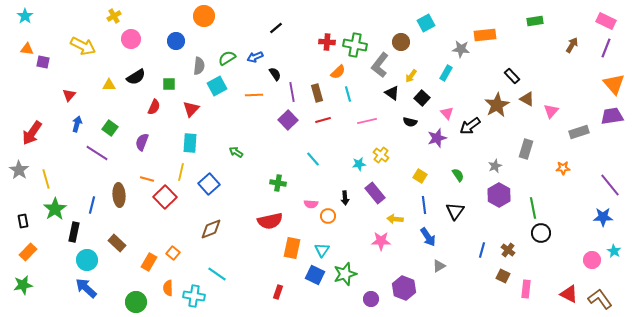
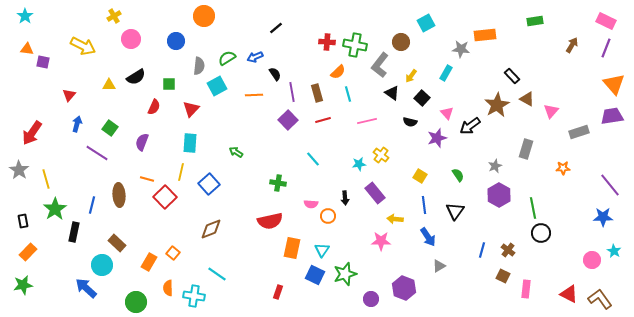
cyan circle at (87, 260): moved 15 px right, 5 px down
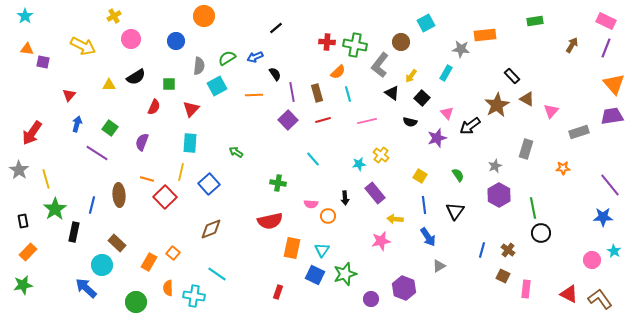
pink star at (381, 241): rotated 12 degrees counterclockwise
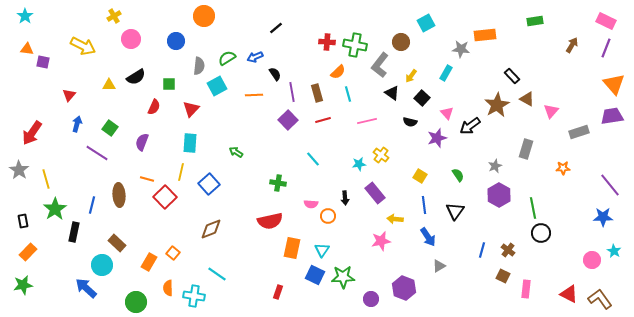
green star at (345, 274): moved 2 px left, 3 px down; rotated 15 degrees clockwise
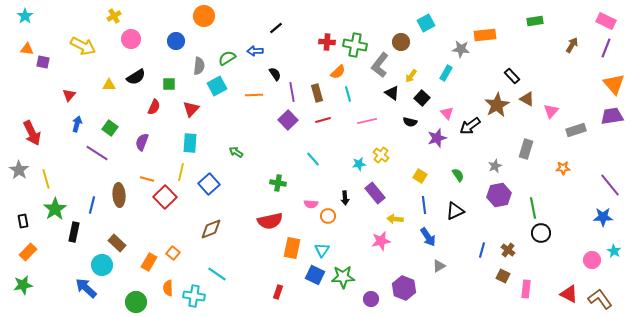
blue arrow at (255, 57): moved 6 px up; rotated 21 degrees clockwise
gray rectangle at (579, 132): moved 3 px left, 2 px up
red arrow at (32, 133): rotated 60 degrees counterclockwise
purple hexagon at (499, 195): rotated 20 degrees clockwise
black triangle at (455, 211): rotated 30 degrees clockwise
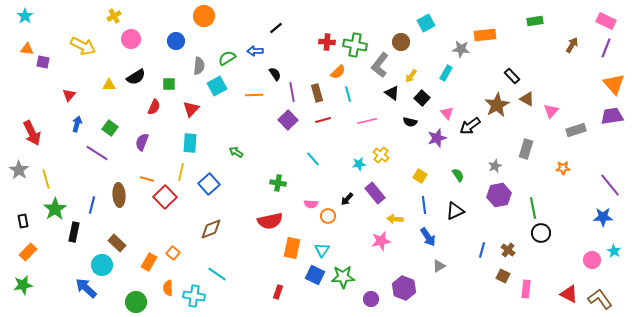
black arrow at (345, 198): moved 2 px right, 1 px down; rotated 48 degrees clockwise
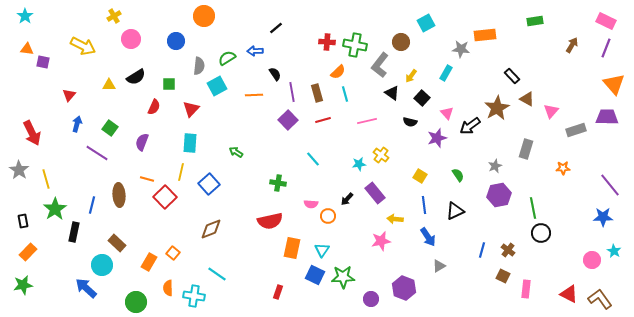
cyan line at (348, 94): moved 3 px left
brown star at (497, 105): moved 3 px down
purple trapezoid at (612, 116): moved 5 px left, 1 px down; rotated 10 degrees clockwise
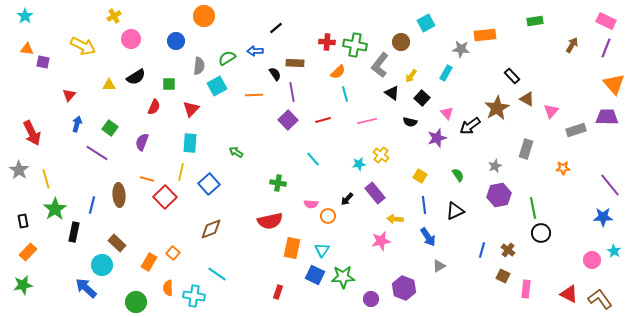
brown rectangle at (317, 93): moved 22 px left, 30 px up; rotated 72 degrees counterclockwise
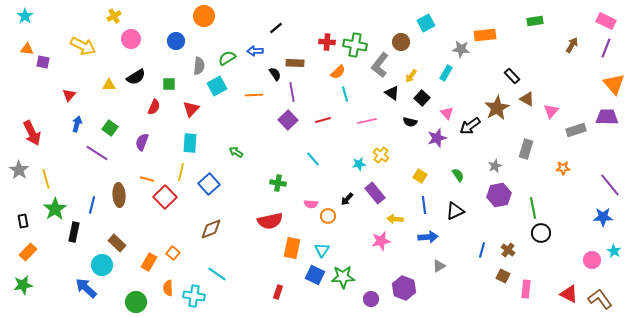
blue arrow at (428, 237): rotated 60 degrees counterclockwise
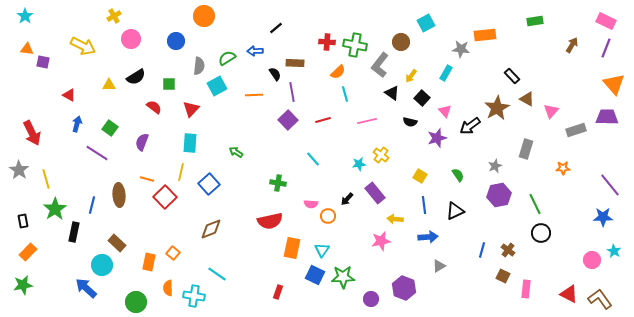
red triangle at (69, 95): rotated 40 degrees counterclockwise
red semicircle at (154, 107): rotated 77 degrees counterclockwise
pink triangle at (447, 113): moved 2 px left, 2 px up
green line at (533, 208): moved 2 px right, 4 px up; rotated 15 degrees counterclockwise
orange rectangle at (149, 262): rotated 18 degrees counterclockwise
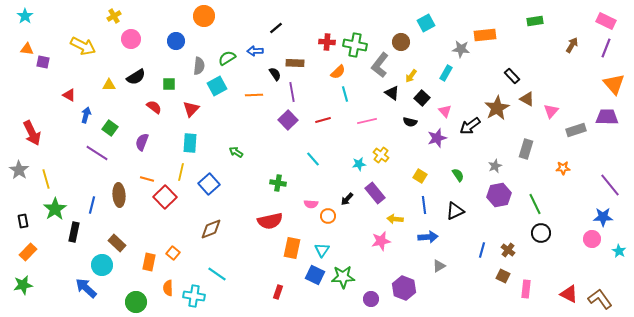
blue arrow at (77, 124): moved 9 px right, 9 px up
cyan star at (614, 251): moved 5 px right
pink circle at (592, 260): moved 21 px up
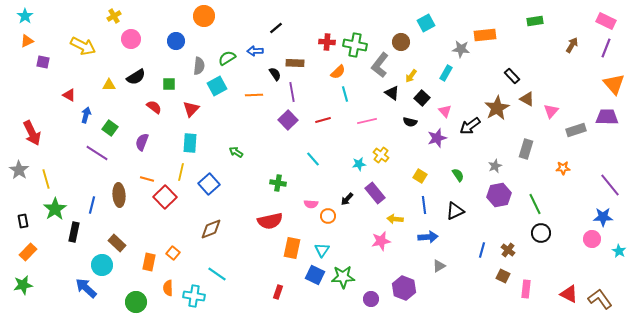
orange triangle at (27, 49): moved 8 px up; rotated 32 degrees counterclockwise
